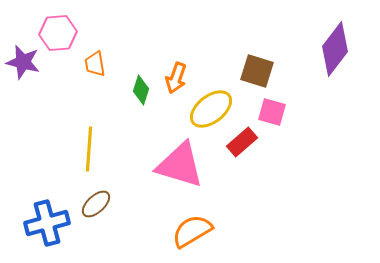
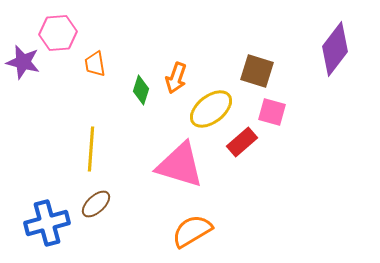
yellow line: moved 2 px right
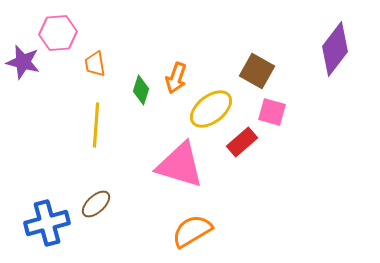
brown square: rotated 12 degrees clockwise
yellow line: moved 5 px right, 24 px up
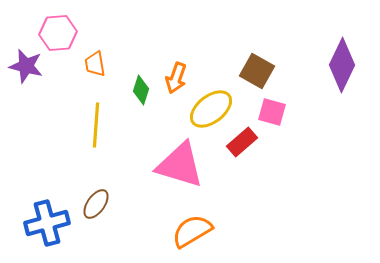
purple diamond: moved 7 px right, 16 px down; rotated 12 degrees counterclockwise
purple star: moved 3 px right, 4 px down
brown ellipse: rotated 12 degrees counterclockwise
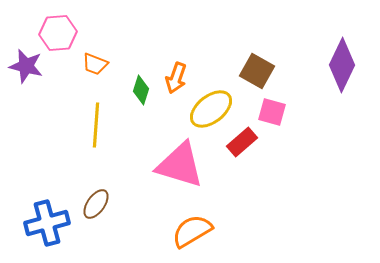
orange trapezoid: rotated 60 degrees counterclockwise
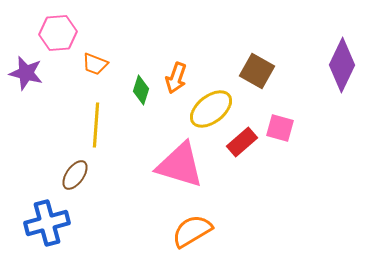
purple star: moved 7 px down
pink square: moved 8 px right, 16 px down
brown ellipse: moved 21 px left, 29 px up
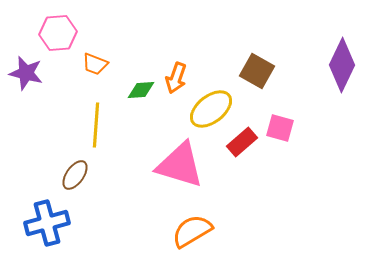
green diamond: rotated 68 degrees clockwise
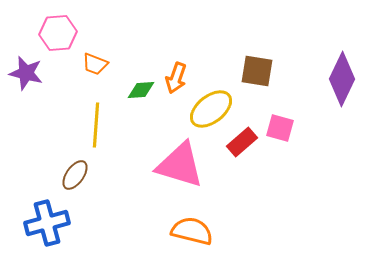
purple diamond: moved 14 px down
brown square: rotated 20 degrees counterclockwise
orange semicircle: rotated 45 degrees clockwise
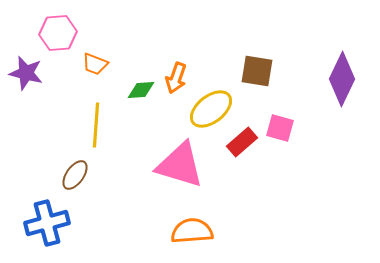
orange semicircle: rotated 18 degrees counterclockwise
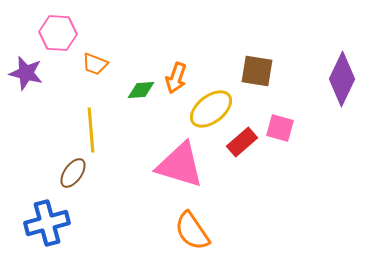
pink hexagon: rotated 9 degrees clockwise
yellow line: moved 5 px left, 5 px down; rotated 9 degrees counterclockwise
brown ellipse: moved 2 px left, 2 px up
orange semicircle: rotated 120 degrees counterclockwise
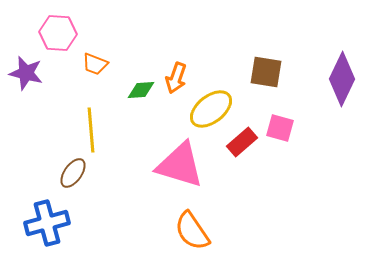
brown square: moved 9 px right, 1 px down
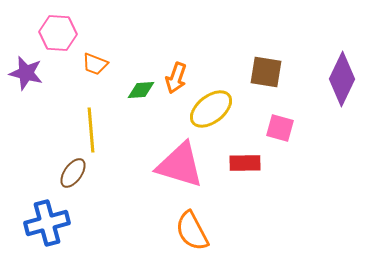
red rectangle: moved 3 px right, 21 px down; rotated 40 degrees clockwise
orange semicircle: rotated 6 degrees clockwise
